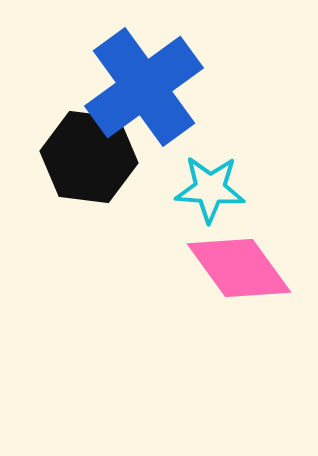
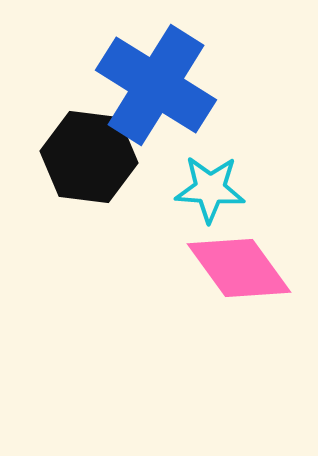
blue cross: moved 12 px right, 2 px up; rotated 22 degrees counterclockwise
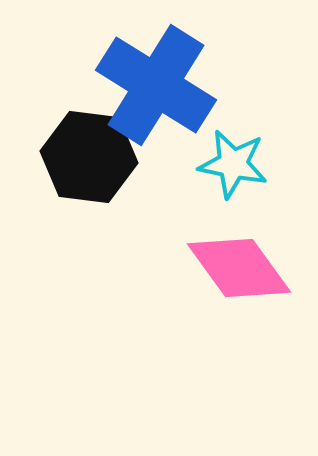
cyan star: moved 23 px right, 25 px up; rotated 8 degrees clockwise
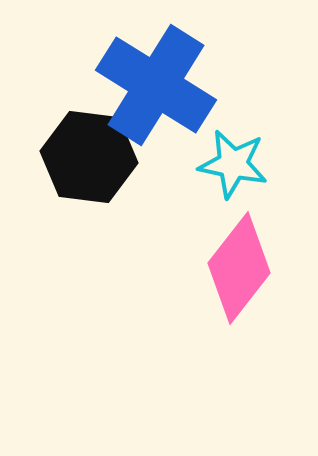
pink diamond: rotated 74 degrees clockwise
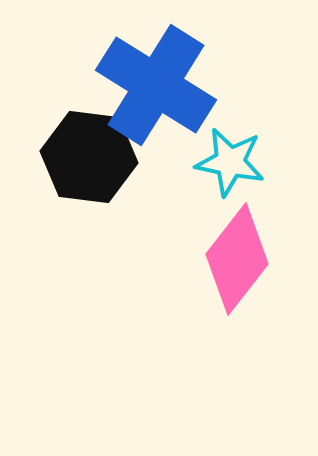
cyan star: moved 3 px left, 2 px up
pink diamond: moved 2 px left, 9 px up
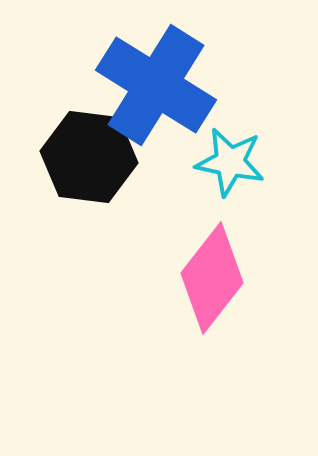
pink diamond: moved 25 px left, 19 px down
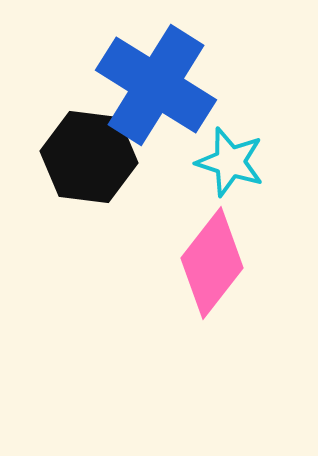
cyan star: rotated 6 degrees clockwise
pink diamond: moved 15 px up
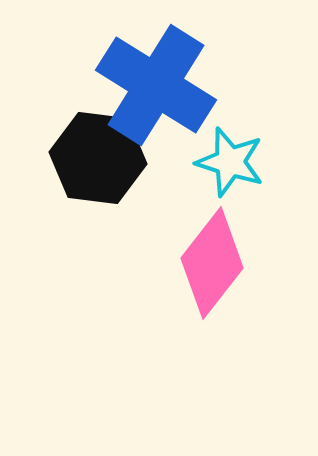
black hexagon: moved 9 px right, 1 px down
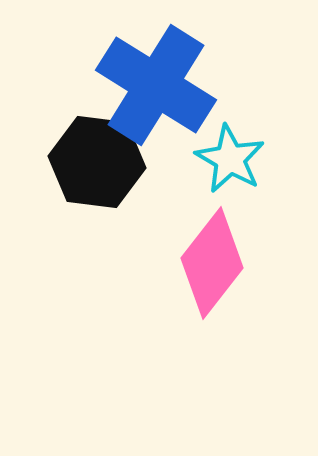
black hexagon: moved 1 px left, 4 px down
cyan star: moved 3 px up; rotated 12 degrees clockwise
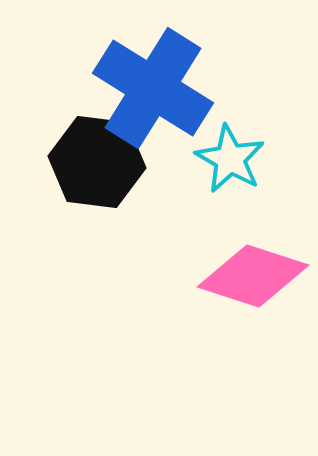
blue cross: moved 3 px left, 3 px down
pink diamond: moved 41 px right, 13 px down; rotated 70 degrees clockwise
